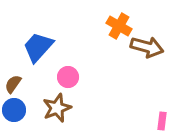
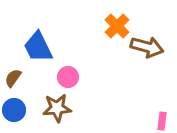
orange cross: moved 2 px left; rotated 15 degrees clockwise
blue trapezoid: rotated 68 degrees counterclockwise
brown semicircle: moved 6 px up
brown star: rotated 16 degrees clockwise
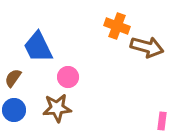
orange cross: rotated 25 degrees counterclockwise
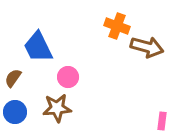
blue circle: moved 1 px right, 2 px down
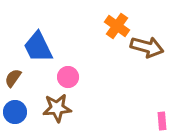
orange cross: rotated 15 degrees clockwise
pink rectangle: rotated 12 degrees counterclockwise
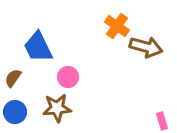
brown arrow: moved 1 px left
pink rectangle: rotated 12 degrees counterclockwise
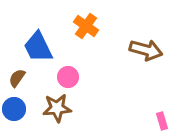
orange cross: moved 31 px left
brown arrow: moved 3 px down
brown semicircle: moved 4 px right
blue circle: moved 1 px left, 3 px up
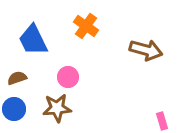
blue trapezoid: moved 5 px left, 7 px up
brown semicircle: rotated 36 degrees clockwise
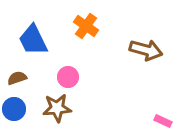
pink rectangle: moved 1 px right; rotated 48 degrees counterclockwise
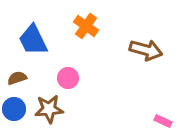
pink circle: moved 1 px down
brown star: moved 8 px left, 1 px down
